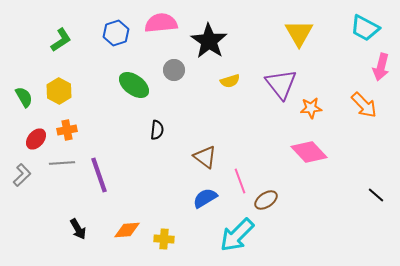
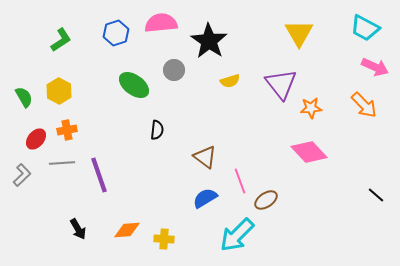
pink arrow: moved 6 px left; rotated 80 degrees counterclockwise
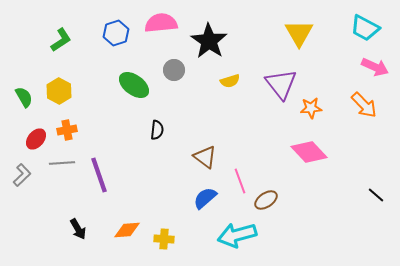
blue semicircle: rotated 10 degrees counterclockwise
cyan arrow: rotated 30 degrees clockwise
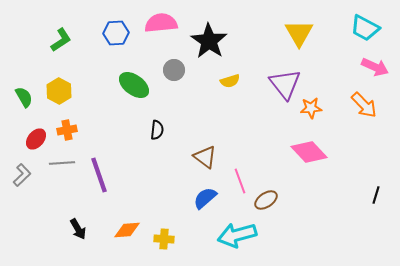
blue hexagon: rotated 15 degrees clockwise
purple triangle: moved 4 px right
black line: rotated 66 degrees clockwise
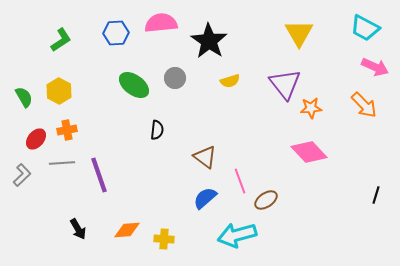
gray circle: moved 1 px right, 8 px down
